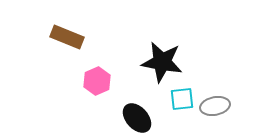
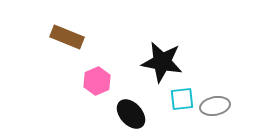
black ellipse: moved 6 px left, 4 px up
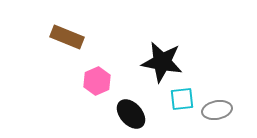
gray ellipse: moved 2 px right, 4 px down
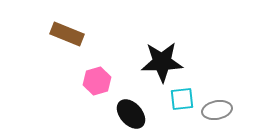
brown rectangle: moved 3 px up
black star: rotated 12 degrees counterclockwise
pink hexagon: rotated 8 degrees clockwise
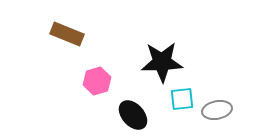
black ellipse: moved 2 px right, 1 px down
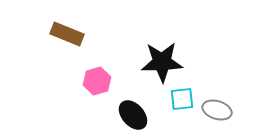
gray ellipse: rotated 28 degrees clockwise
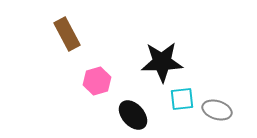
brown rectangle: rotated 40 degrees clockwise
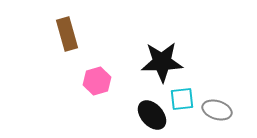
brown rectangle: rotated 12 degrees clockwise
black ellipse: moved 19 px right
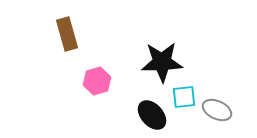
cyan square: moved 2 px right, 2 px up
gray ellipse: rotated 8 degrees clockwise
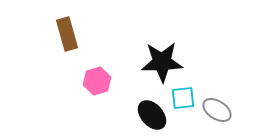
cyan square: moved 1 px left, 1 px down
gray ellipse: rotated 8 degrees clockwise
